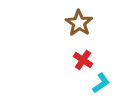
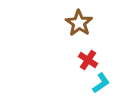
red cross: moved 5 px right
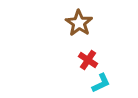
cyan L-shape: rotated 10 degrees clockwise
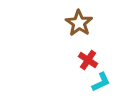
cyan L-shape: moved 1 px up
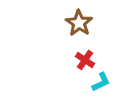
red cross: moved 3 px left
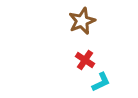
brown star: moved 3 px right, 2 px up; rotated 16 degrees clockwise
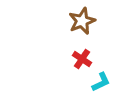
red cross: moved 3 px left, 1 px up
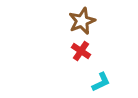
red cross: moved 1 px left, 8 px up
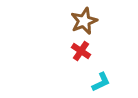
brown star: moved 2 px right
